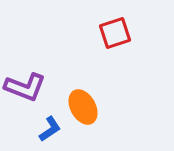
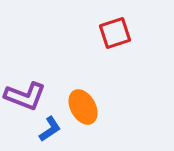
purple L-shape: moved 9 px down
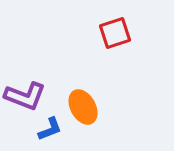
blue L-shape: rotated 12 degrees clockwise
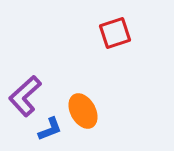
purple L-shape: rotated 117 degrees clockwise
orange ellipse: moved 4 px down
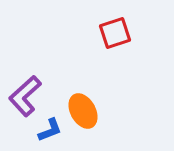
blue L-shape: moved 1 px down
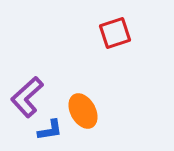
purple L-shape: moved 2 px right, 1 px down
blue L-shape: rotated 12 degrees clockwise
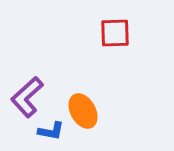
red square: rotated 16 degrees clockwise
blue L-shape: moved 1 px right, 1 px down; rotated 20 degrees clockwise
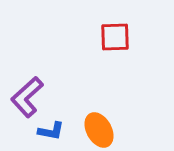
red square: moved 4 px down
orange ellipse: moved 16 px right, 19 px down
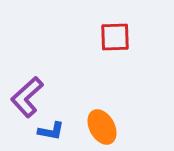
orange ellipse: moved 3 px right, 3 px up
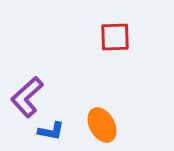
orange ellipse: moved 2 px up
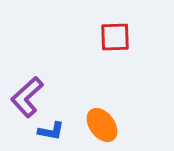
orange ellipse: rotated 8 degrees counterclockwise
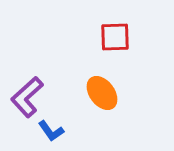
orange ellipse: moved 32 px up
blue L-shape: rotated 44 degrees clockwise
